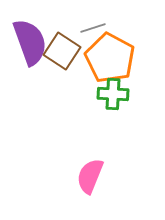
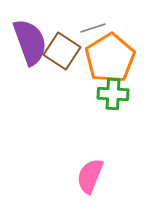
orange pentagon: rotated 12 degrees clockwise
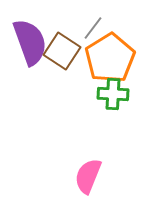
gray line: rotated 35 degrees counterclockwise
pink semicircle: moved 2 px left
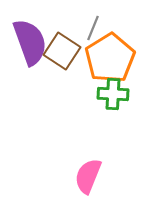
gray line: rotated 15 degrees counterclockwise
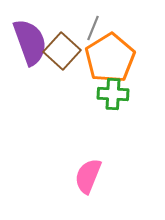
brown square: rotated 9 degrees clockwise
